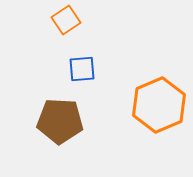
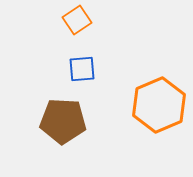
orange square: moved 11 px right
brown pentagon: moved 3 px right
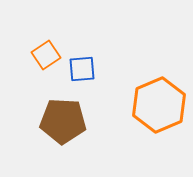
orange square: moved 31 px left, 35 px down
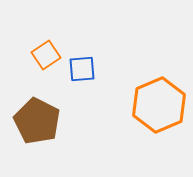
brown pentagon: moved 26 px left; rotated 24 degrees clockwise
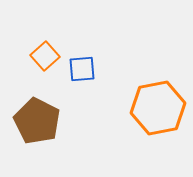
orange square: moved 1 px left, 1 px down; rotated 8 degrees counterclockwise
orange hexagon: moved 1 px left, 3 px down; rotated 12 degrees clockwise
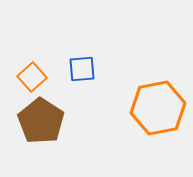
orange square: moved 13 px left, 21 px down
brown pentagon: moved 4 px right; rotated 6 degrees clockwise
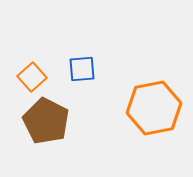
orange hexagon: moved 4 px left
brown pentagon: moved 5 px right; rotated 6 degrees counterclockwise
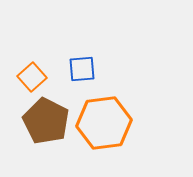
orange hexagon: moved 50 px left, 15 px down; rotated 4 degrees clockwise
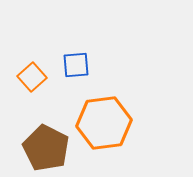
blue square: moved 6 px left, 4 px up
brown pentagon: moved 27 px down
